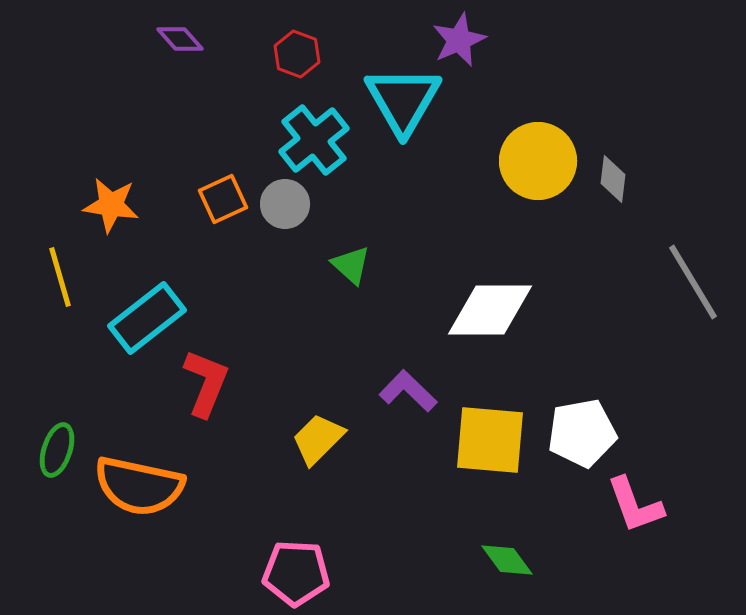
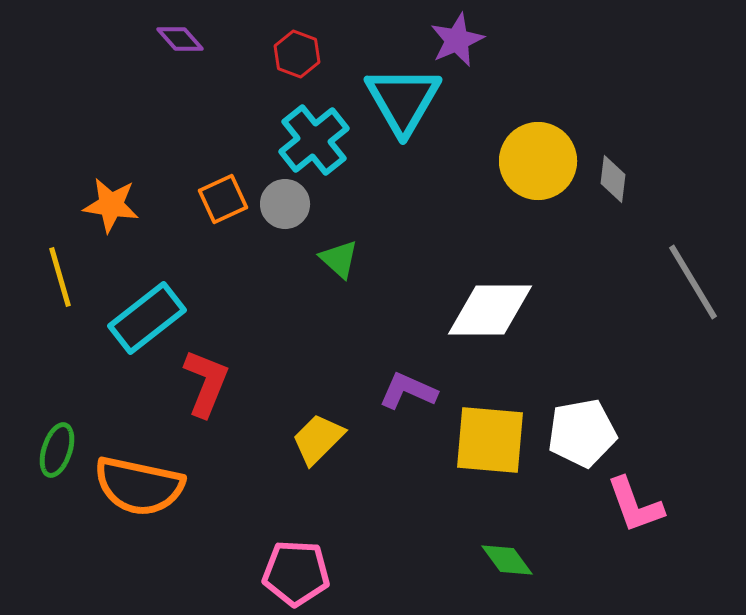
purple star: moved 2 px left
green triangle: moved 12 px left, 6 px up
purple L-shape: rotated 20 degrees counterclockwise
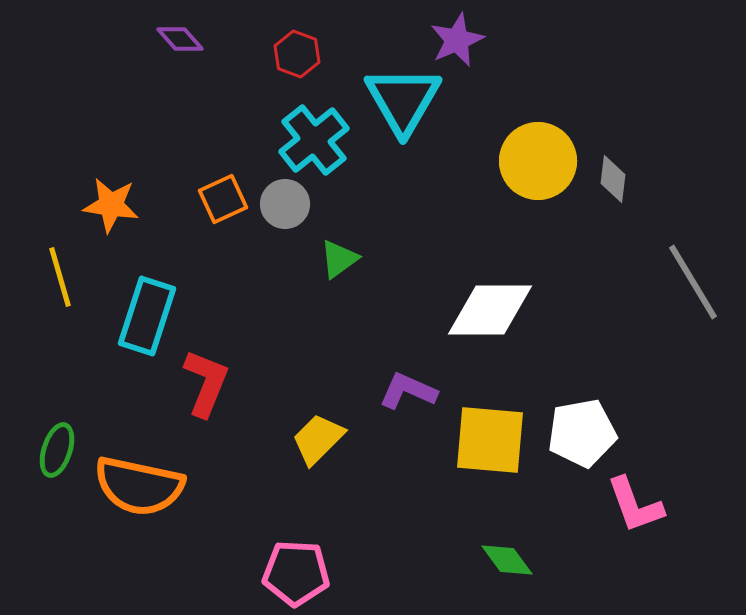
green triangle: rotated 42 degrees clockwise
cyan rectangle: moved 2 px up; rotated 34 degrees counterclockwise
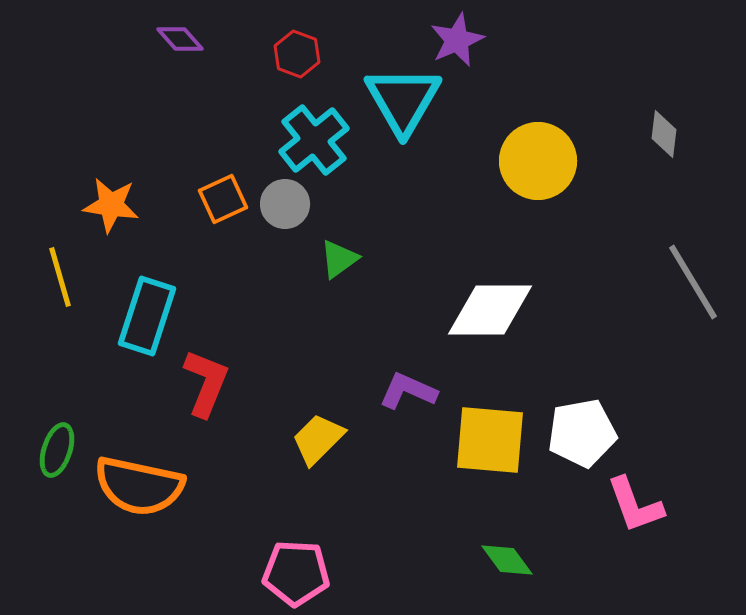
gray diamond: moved 51 px right, 45 px up
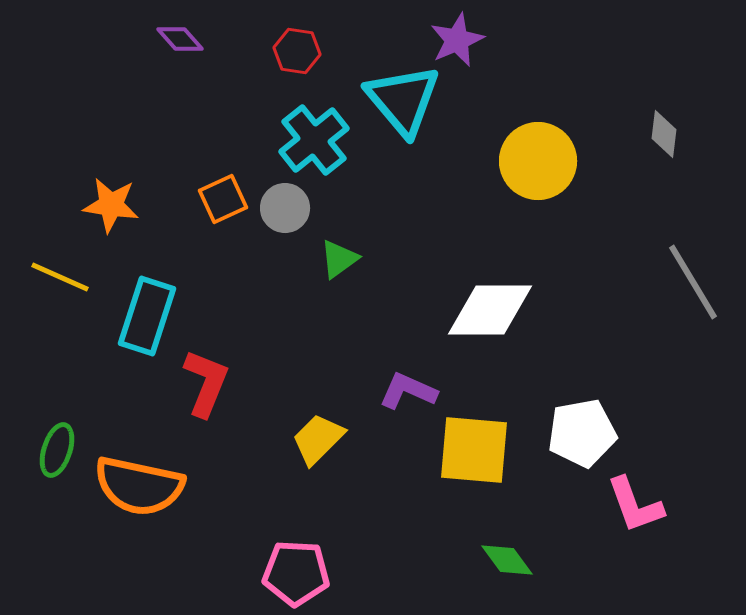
red hexagon: moved 3 px up; rotated 12 degrees counterclockwise
cyan triangle: rotated 10 degrees counterclockwise
gray circle: moved 4 px down
yellow line: rotated 50 degrees counterclockwise
yellow square: moved 16 px left, 10 px down
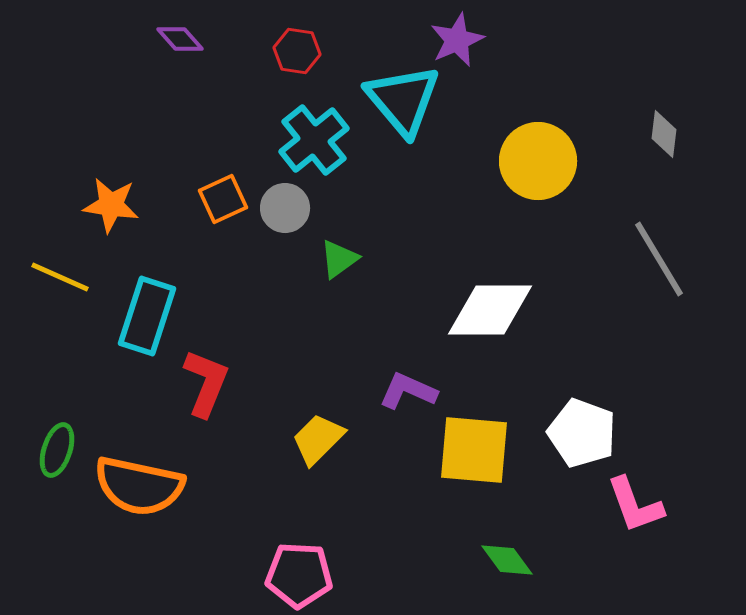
gray line: moved 34 px left, 23 px up
white pentagon: rotated 30 degrees clockwise
pink pentagon: moved 3 px right, 2 px down
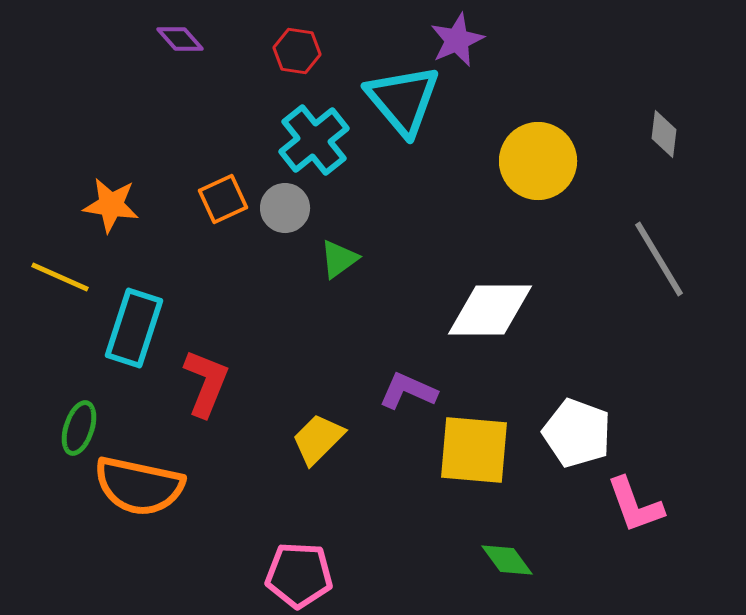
cyan rectangle: moved 13 px left, 12 px down
white pentagon: moved 5 px left
green ellipse: moved 22 px right, 22 px up
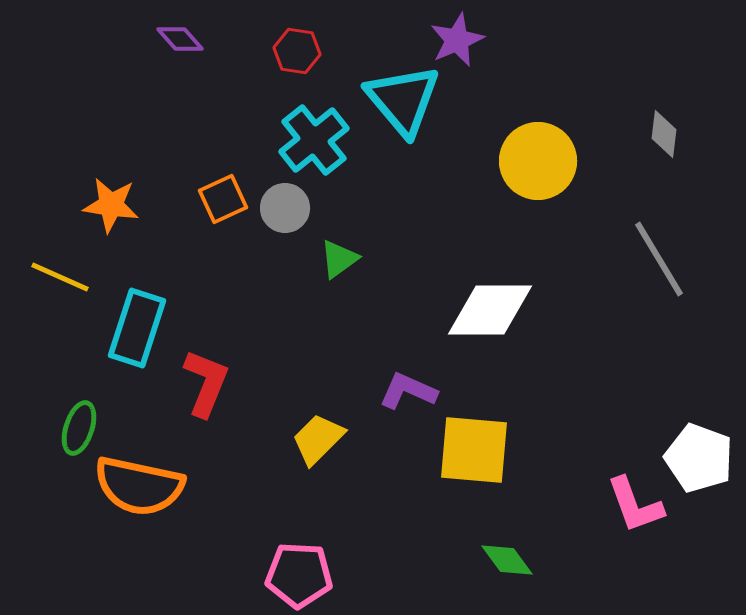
cyan rectangle: moved 3 px right
white pentagon: moved 122 px right, 25 px down
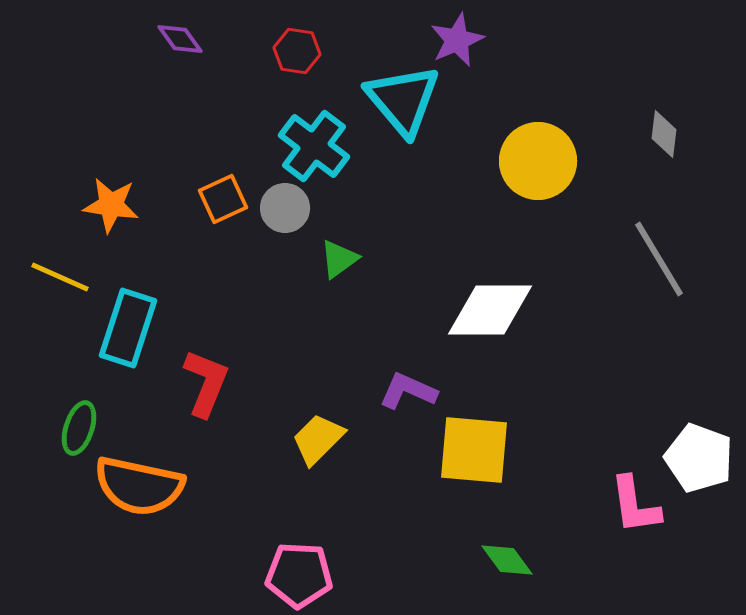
purple diamond: rotated 6 degrees clockwise
cyan cross: moved 6 px down; rotated 14 degrees counterclockwise
cyan rectangle: moved 9 px left
pink L-shape: rotated 12 degrees clockwise
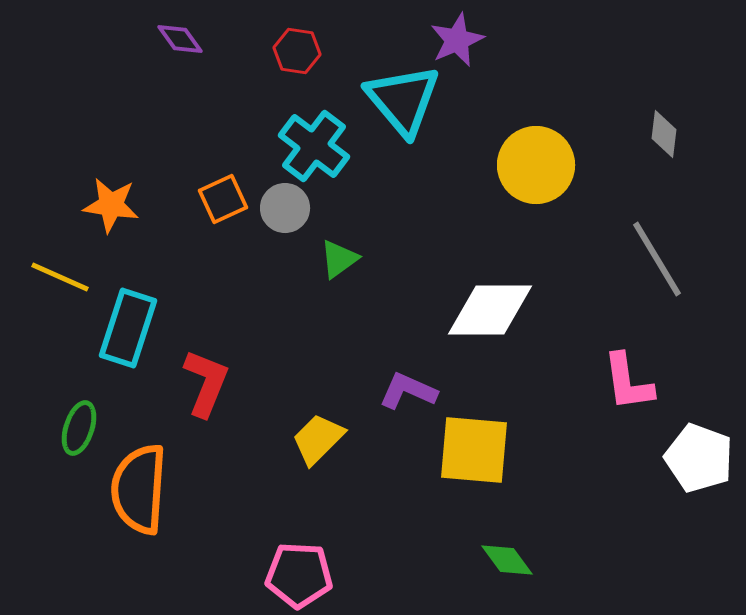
yellow circle: moved 2 px left, 4 px down
gray line: moved 2 px left
orange semicircle: moved 3 px down; rotated 82 degrees clockwise
pink L-shape: moved 7 px left, 123 px up
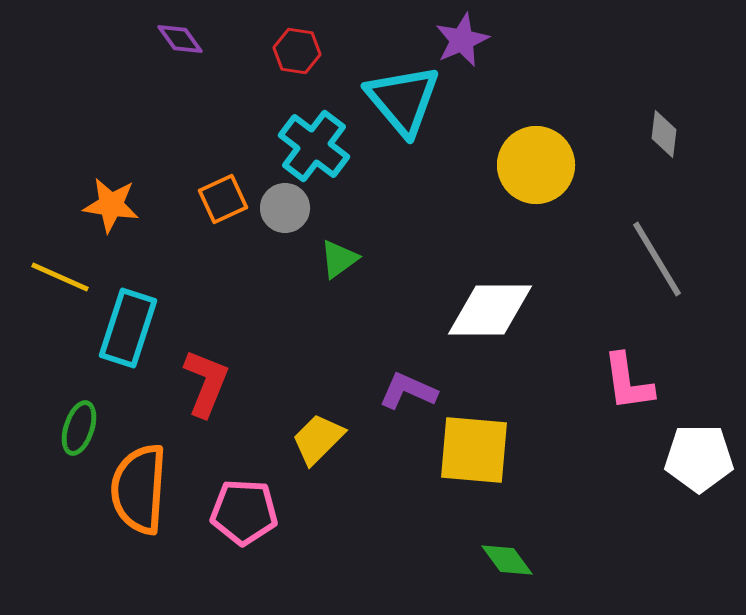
purple star: moved 5 px right
white pentagon: rotated 20 degrees counterclockwise
pink pentagon: moved 55 px left, 63 px up
